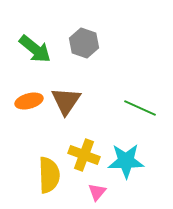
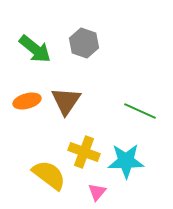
orange ellipse: moved 2 px left
green line: moved 3 px down
yellow cross: moved 3 px up
yellow semicircle: rotated 51 degrees counterclockwise
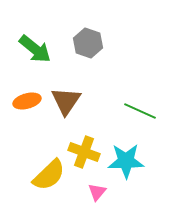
gray hexagon: moved 4 px right
yellow semicircle: rotated 99 degrees clockwise
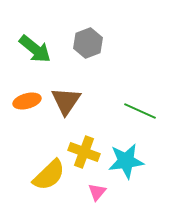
gray hexagon: rotated 20 degrees clockwise
cyan star: rotated 6 degrees counterclockwise
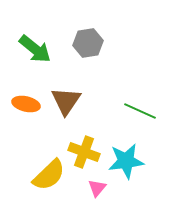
gray hexagon: rotated 12 degrees clockwise
orange ellipse: moved 1 px left, 3 px down; rotated 28 degrees clockwise
pink triangle: moved 4 px up
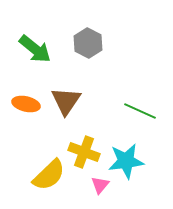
gray hexagon: rotated 24 degrees counterclockwise
pink triangle: moved 3 px right, 3 px up
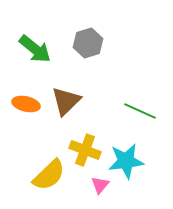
gray hexagon: rotated 16 degrees clockwise
brown triangle: rotated 12 degrees clockwise
yellow cross: moved 1 px right, 2 px up
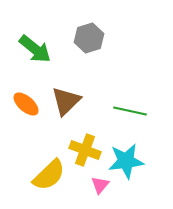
gray hexagon: moved 1 px right, 5 px up
orange ellipse: rotated 28 degrees clockwise
green line: moved 10 px left; rotated 12 degrees counterclockwise
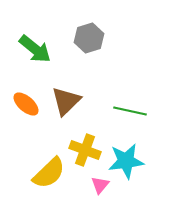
yellow semicircle: moved 2 px up
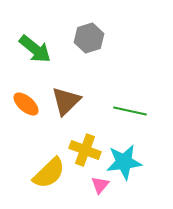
cyan star: moved 2 px left, 1 px down
